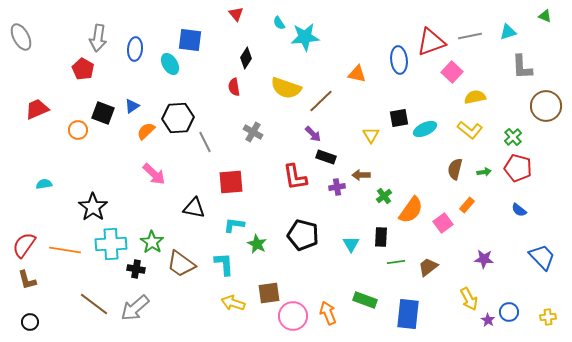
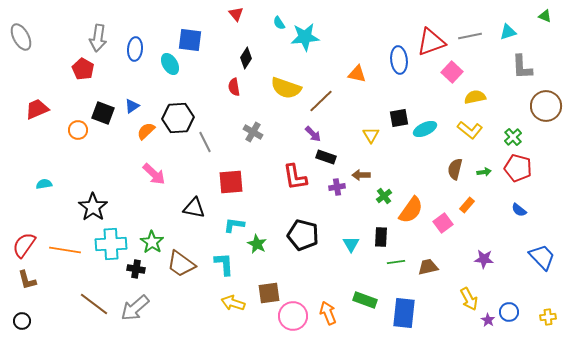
brown trapezoid at (428, 267): rotated 25 degrees clockwise
blue rectangle at (408, 314): moved 4 px left, 1 px up
black circle at (30, 322): moved 8 px left, 1 px up
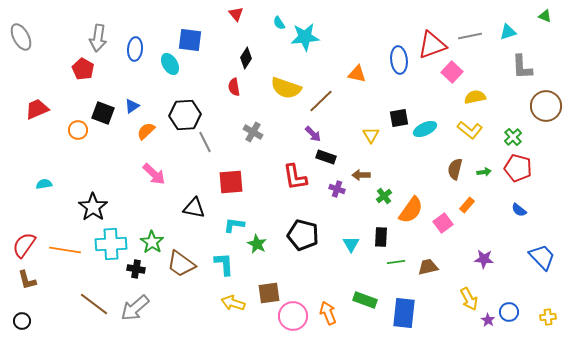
red triangle at (431, 42): moved 1 px right, 3 px down
black hexagon at (178, 118): moved 7 px right, 3 px up
purple cross at (337, 187): moved 2 px down; rotated 28 degrees clockwise
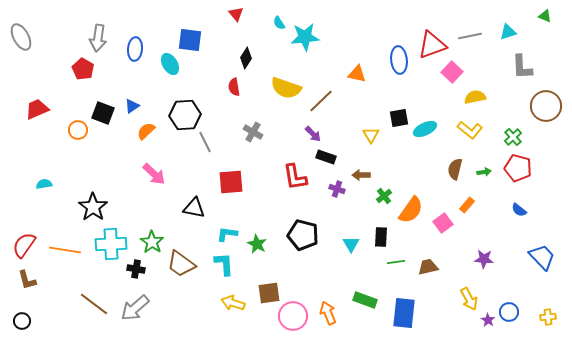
cyan L-shape at (234, 225): moved 7 px left, 9 px down
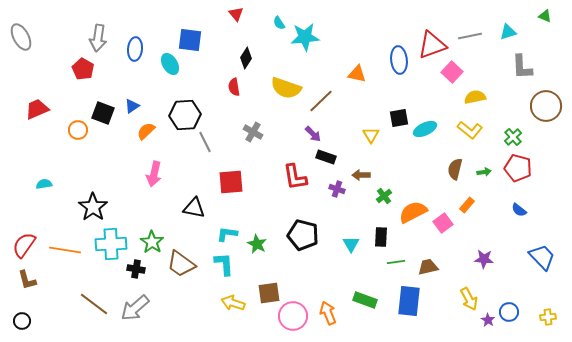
pink arrow at (154, 174): rotated 60 degrees clockwise
orange semicircle at (411, 210): moved 2 px right, 2 px down; rotated 152 degrees counterclockwise
blue rectangle at (404, 313): moved 5 px right, 12 px up
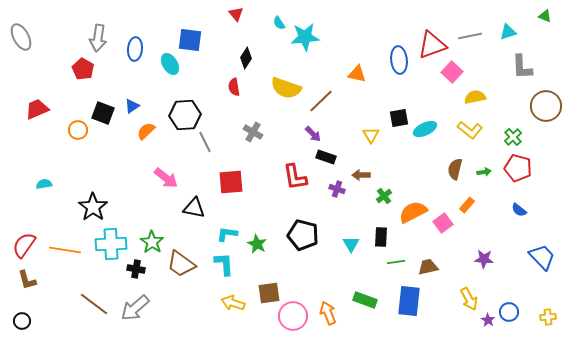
pink arrow at (154, 174): moved 12 px right, 4 px down; rotated 65 degrees counterclockwise
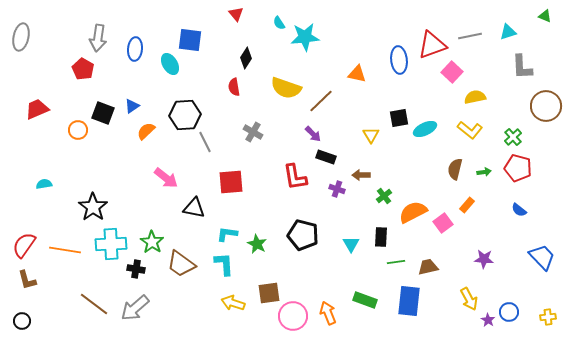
gray ellipse at (21, 37): rotated 40 degrees clockwise
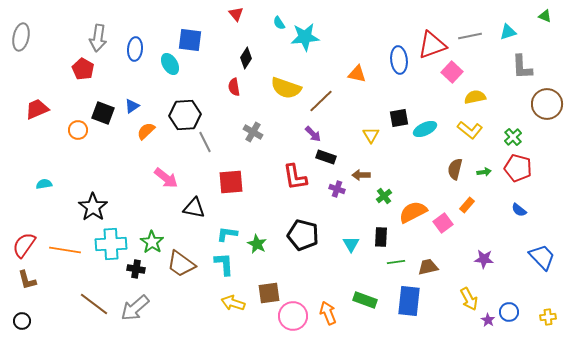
brown circle at (546, 106): moved 1 px right, 2 px up
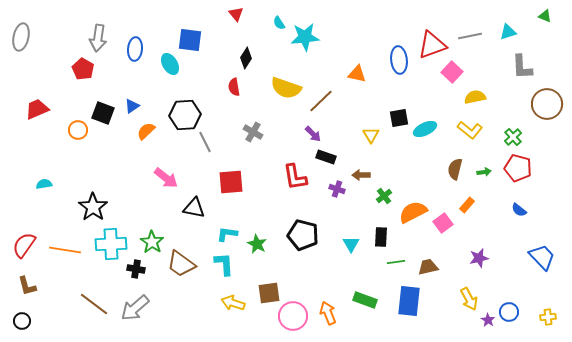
purple star at (484, 259): moved 5 px left, 1 px up; rotated 18 degrees counterclockwise
brown L-shape at (27, 280): moved 6 px down
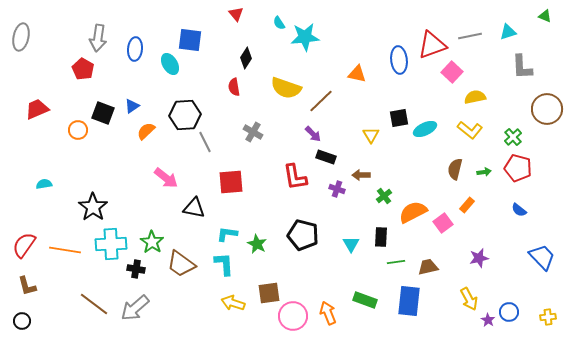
brown circle at (547, 104): moved 5 px down
